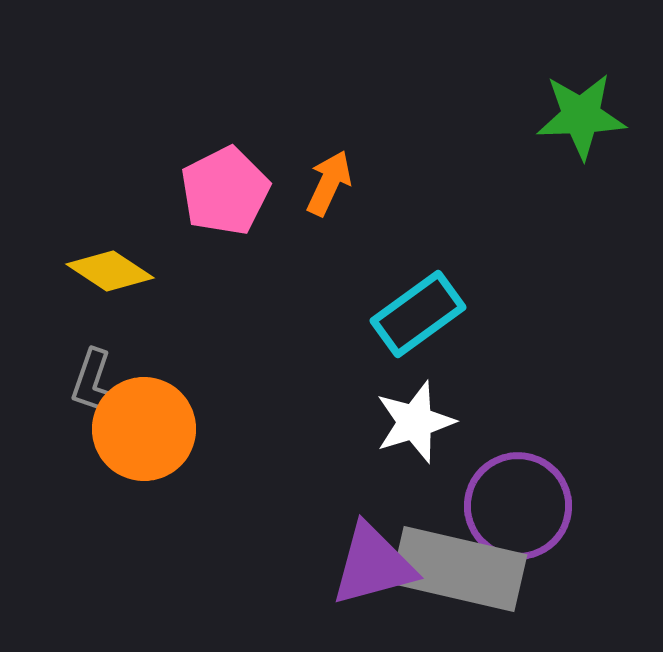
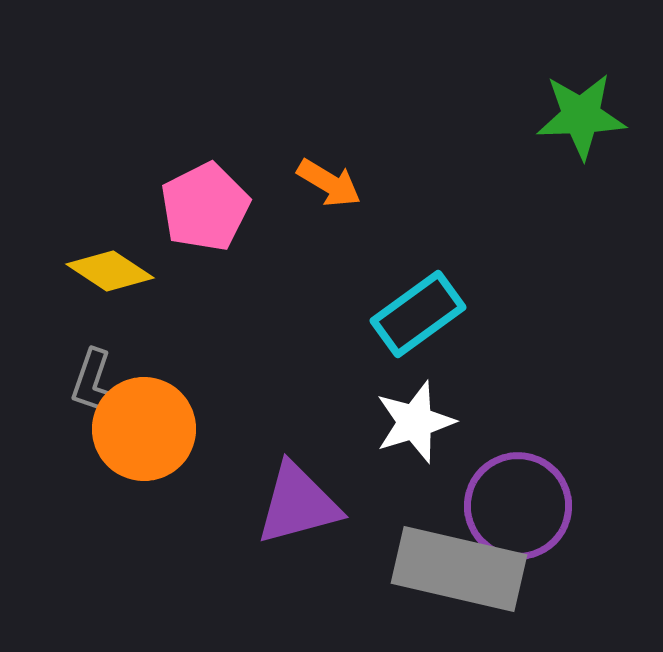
orange arrow: rotated 96 degrees clockwise
pink pentagon: moved 20 px left, 16 px down
purple triangle: moved 75 px left, 61 px up
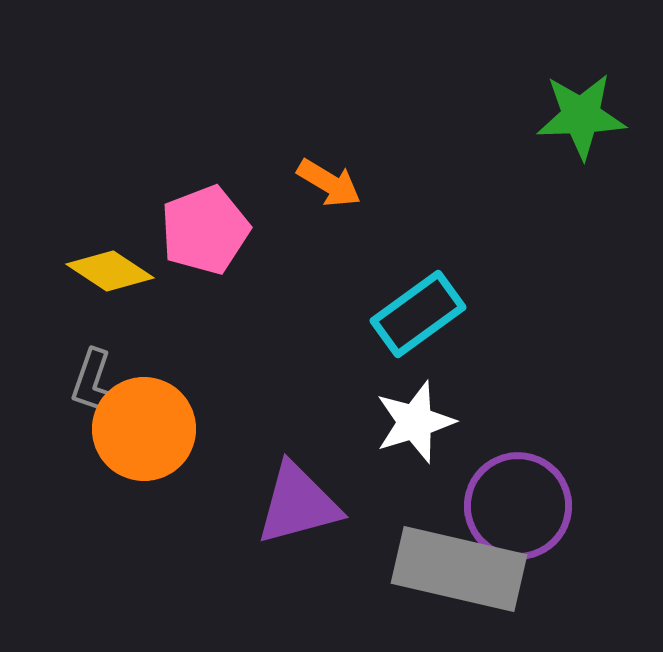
pink pentagon: moved 23 px down; rotated 6 degrees clockwise
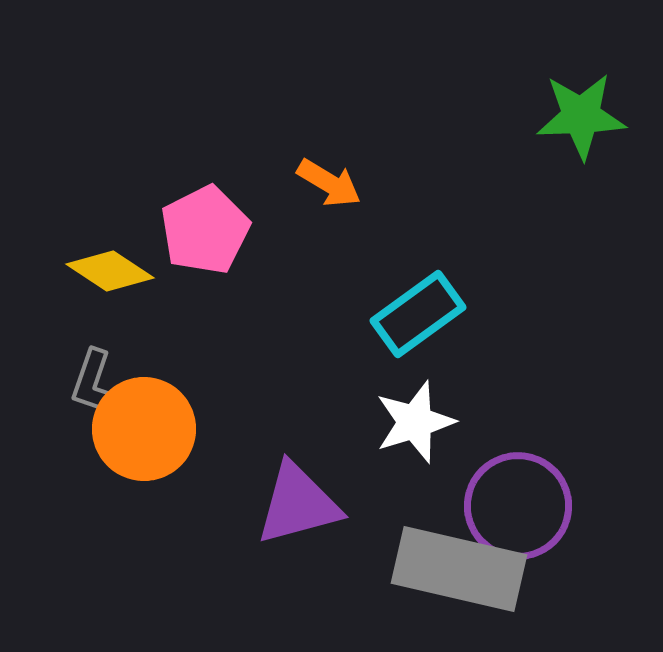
pink pentagon: rotated 6 degrees counterclockwise
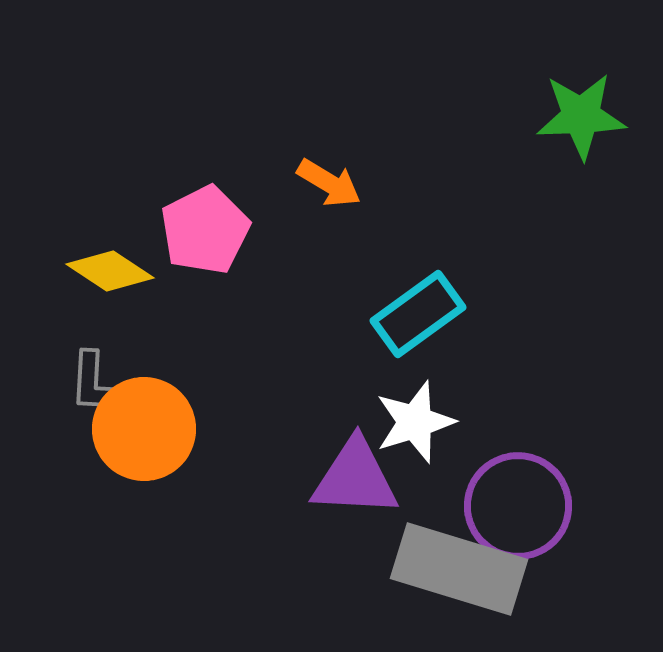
gray L-shape: rotated 16 degrees counterclockwise
purple triangle: moved 57 px right, 26 px up; rotated 18 degrees clockwise
gray rectangle: rotated 4 degrees clockwise
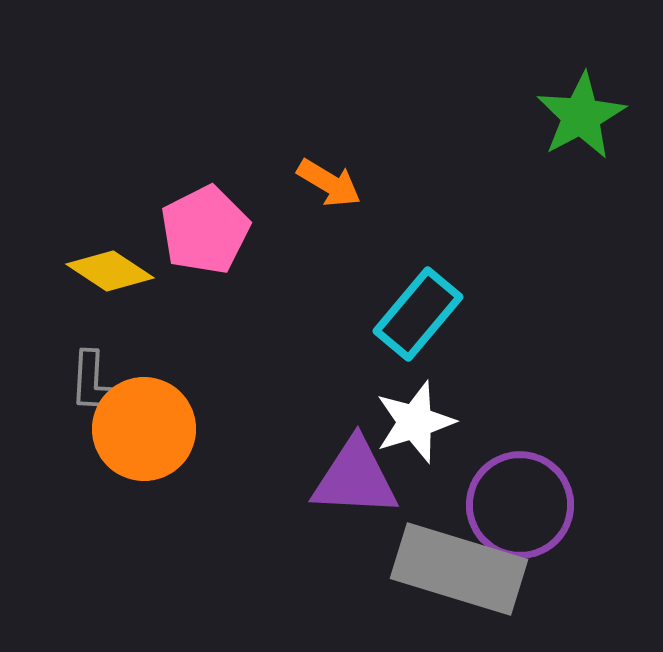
green star: rotated 26 degrees counterclockwise
cyan rectangle: rotated 14 degrees counterclockwise
purple circle: moved 2 px right, 1 px up
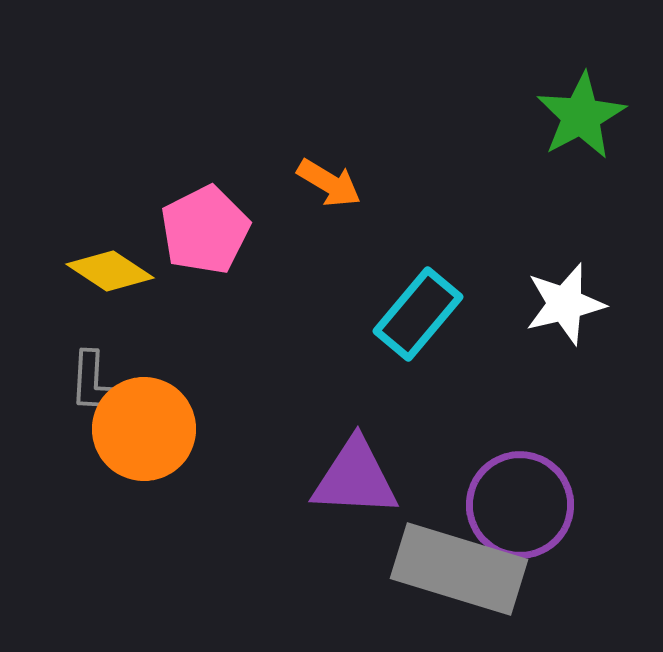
white star: moved 150 px right, 118 px up; rotated 4 degrees clockwise
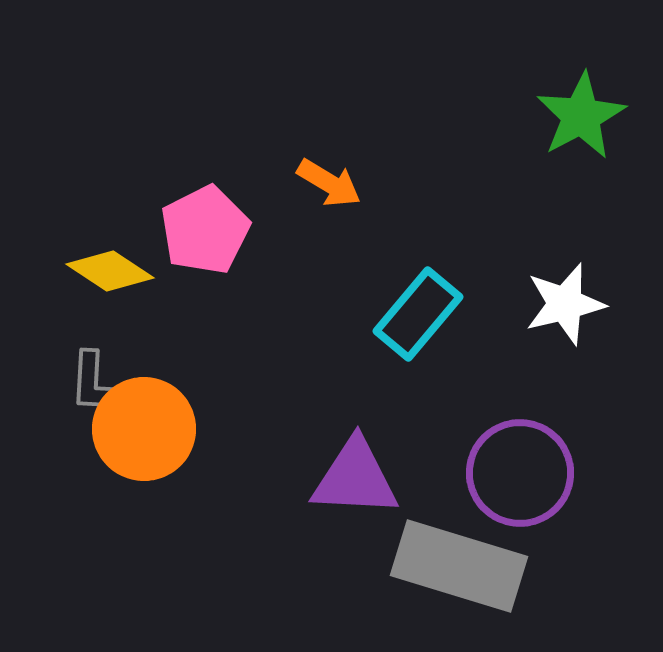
purple circle: moved 32 px up
gray rectangle: moved 3 px up
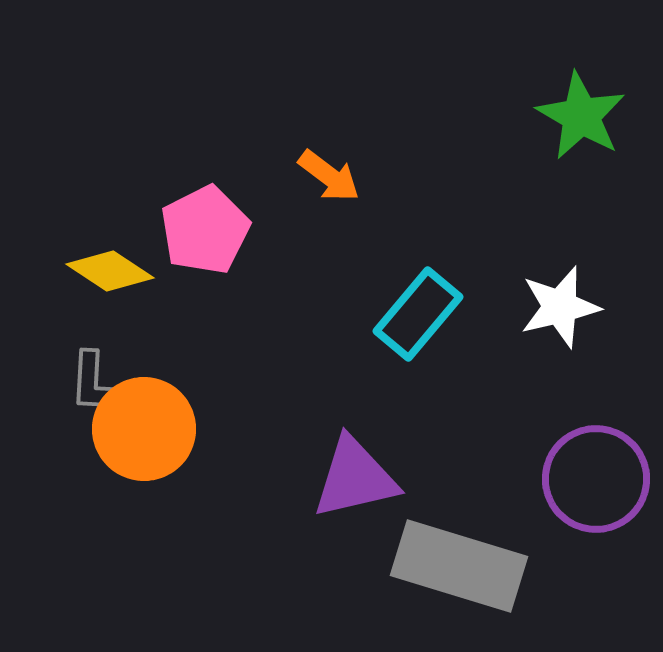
green star: rotated 14 degrees counterclockwise
orange arrow: moved 7 px up; rotated 6 degrees clockwise
white star: moved 5 px left, 3 px down
purple circle: moved 76 px right, 6 px down
purple triangle: rotated 16 degrees counterclockwise
